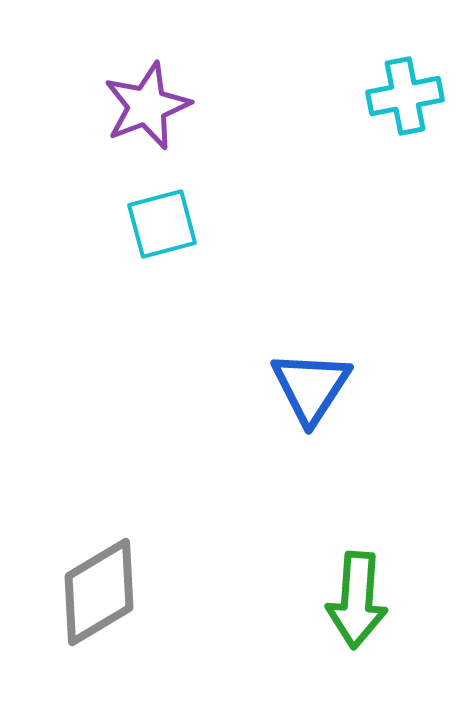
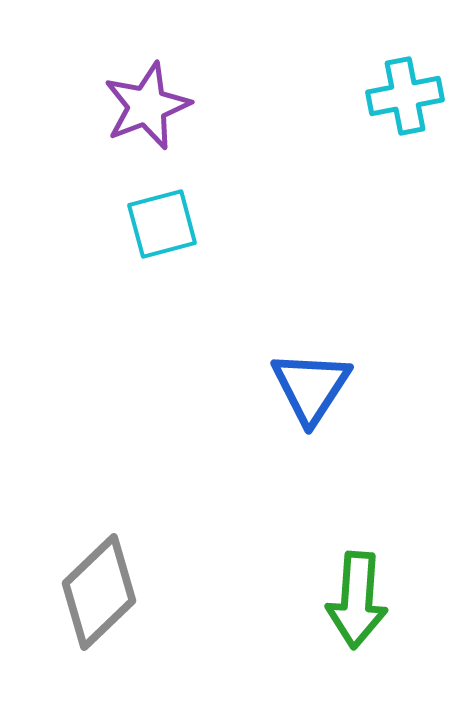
gray diamond: rotated 13 degrees counterclockwise
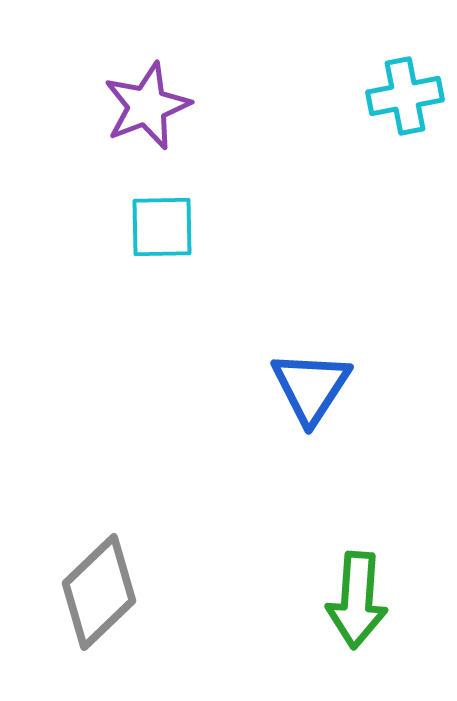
cyan square: moved 3 px down; rotated 14 degrees clockwise
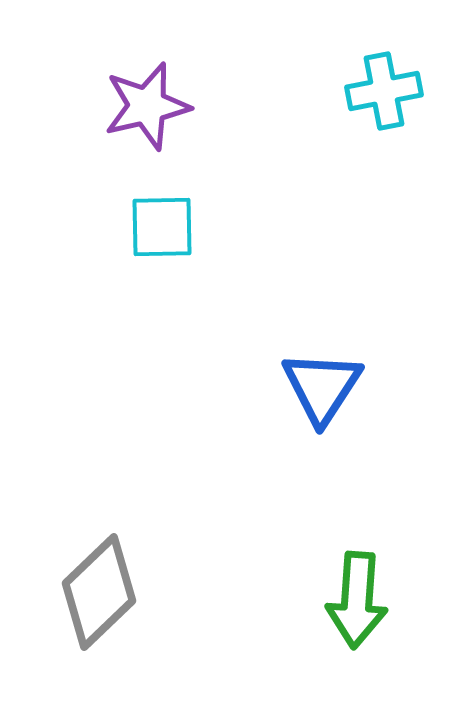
cyan cross: moved 21 px left, 5 px up
purple star: rotated 8 degrees clockwise
blue triangle: moved 11 px right
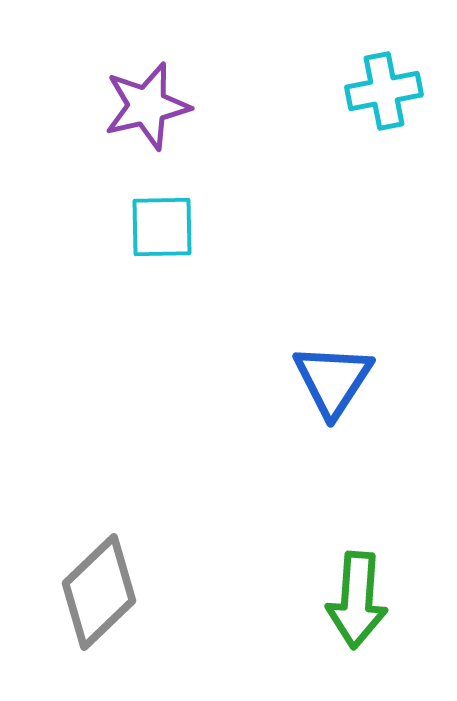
blue triangle: moved 11 px right, 7 px up
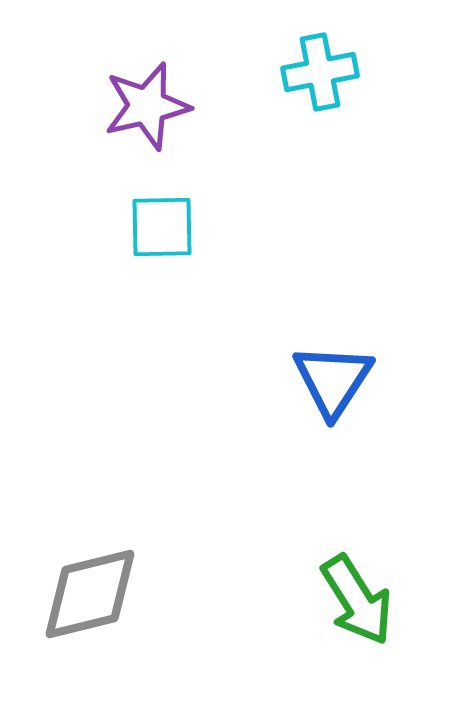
cyan cross: moved 64 px left, 19 px up
gray diamond: moved 9 px left, 2 px down; rotated 30 degrees clockwise
green arrow: rotated 36 degrees counterclockwise
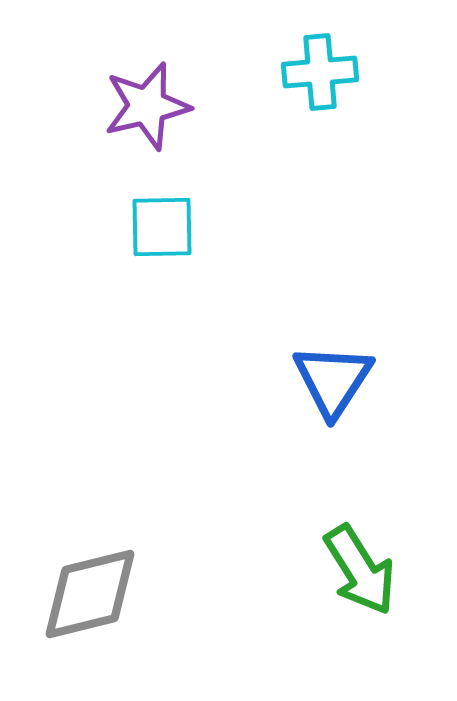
cyan cross: rotated 6 degrees clockwise
green arrow: moved 3 px right, 30 px up
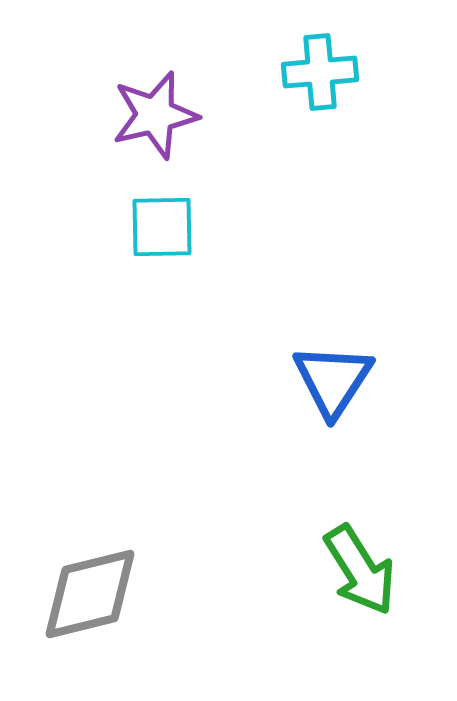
purple star: moved 8 px right, 9 px down
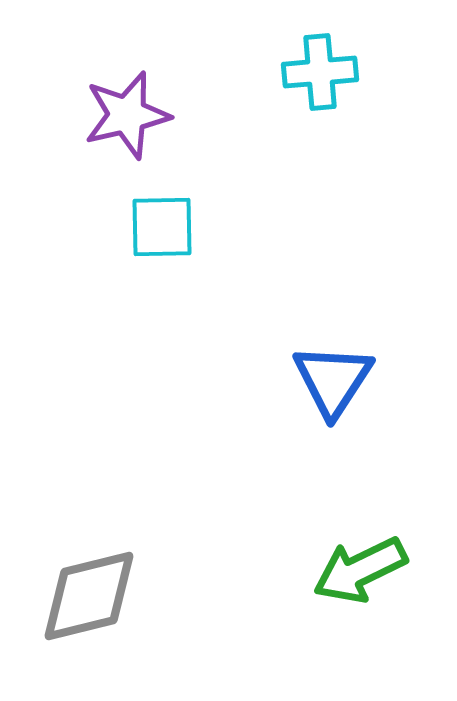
purple star: moved 28 px left
green arrow: rotated 96 degrees clockwise
gray diamond: moved 1 px left, 2 px down
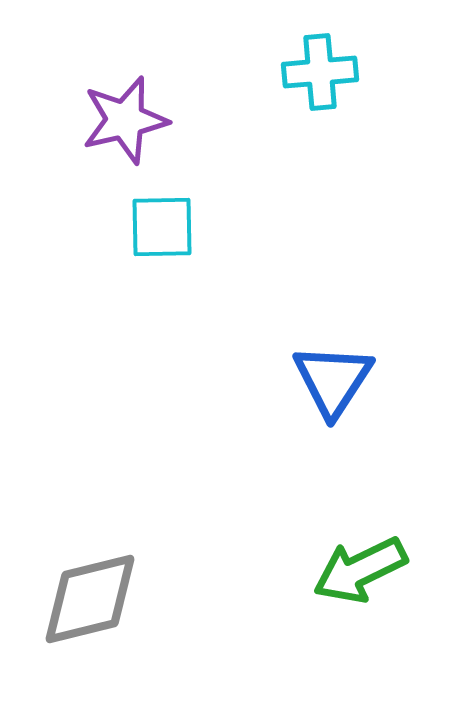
purple star: moved 2 px left, 5 px down
gray diamond: moved 1 px right, 3 px down
